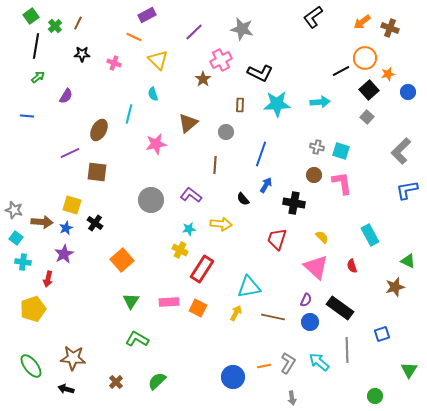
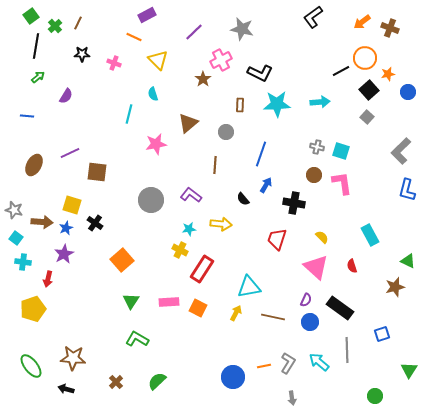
brown ellipse at (99, 130): moved 65 px left, 35 px down
blue L-shape at (407, 190): rotated 65 degrees counterclockwise
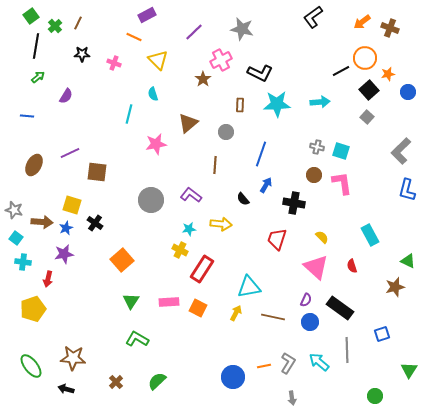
purple star at (64, 254): rotated 18 degrees clockwise
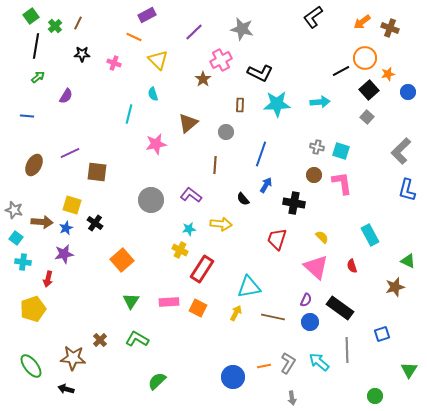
brown cross at (116, 382): moved 16 px left, 42 px up
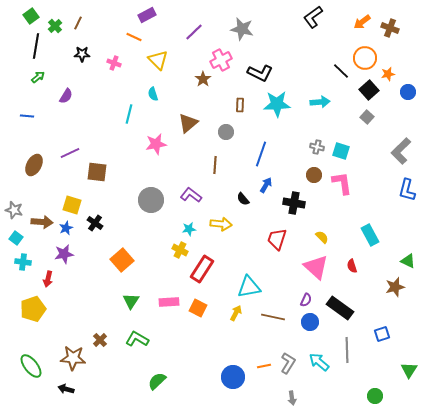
black line at (341, 71): rotated 72 degrees clockwise
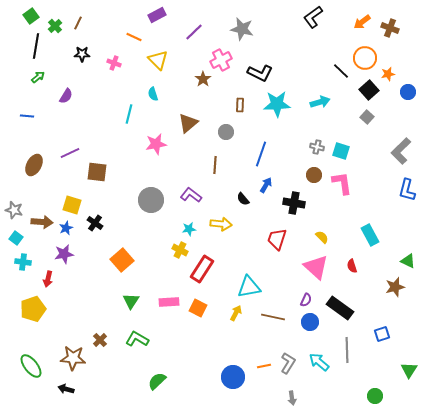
purple rectangle at (147, 15): moved 10 px right
cyan arrow at (320, 102): rotated 12 degrees counterclockwise
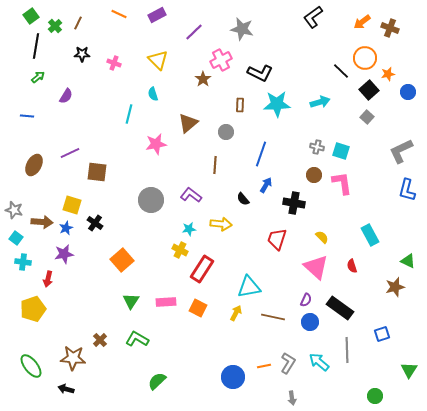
orange line at (134, 37): moved 15 px left, 23 px up
gray L-shape at (401, 151): rotated 20 degrees clockwise
pink rectangle at (169, 302): moved 3 px left
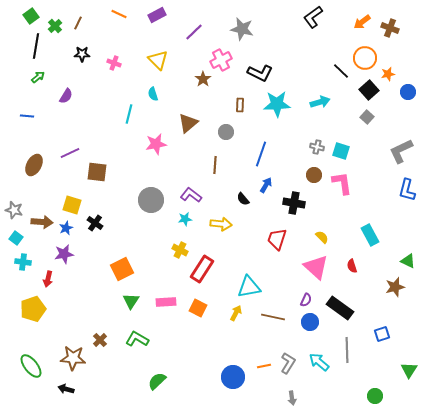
cyan star at (189, 229): moved 4 px left, 10 px up
orange square at (122, 260): moved 9 px down; rotated 15 degrees clockwise
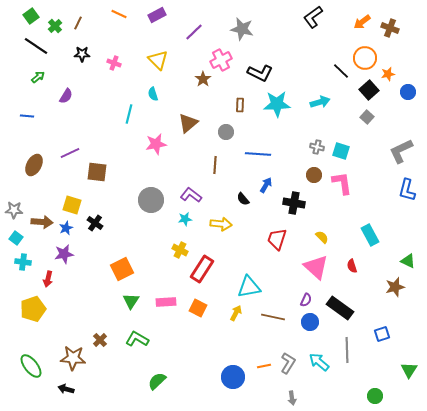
black line at (36, 46): rotated 65 degrees counterclockwise
blue line at (261, 154): moved 3 px left; rotated 75 degrees clockwise
gray star at (14, 210): rotated 12 degrees counterclockwise
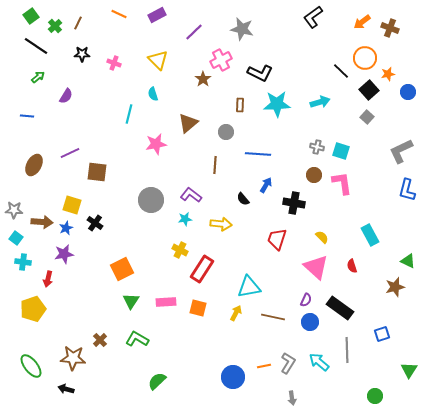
orange square at (198, 308): rotated 12 degrees counterclockwise
